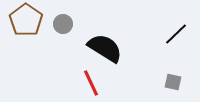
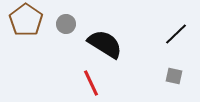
gray circle: moved 3 px right
black semicircle: moved 4 px up
gray square: moved 1 px right, 6 px up
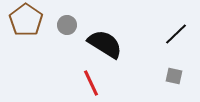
gray circle: moved 1 px right, 1 px down
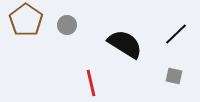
black semicircle: moved 20 px right
red line: rotated 12 degrees clockwise
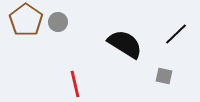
gray circle: moved 9 px left, 3 px up
gray square: moved 10 px left
red line: moved 16 px left, 1 px down
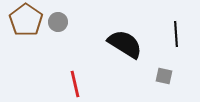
black line: rotated 50 degrees counterclockwise
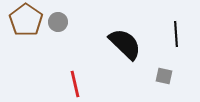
black semicircle: rotated 12 degrees clockwise
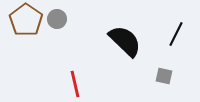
gray circle: moved 1 px left, 3 px up
black line: rotated 30 degrees clockwise
black semicircle: moved 3 px up
